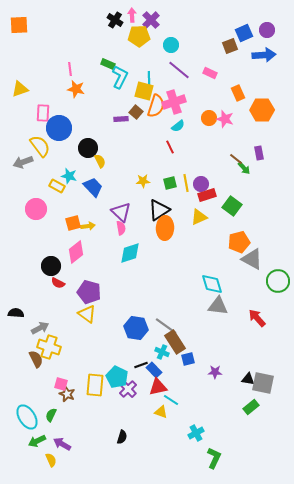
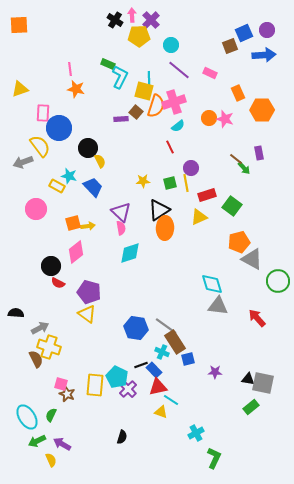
purple circle at (201, 184): moved 10 px left, 16 px up
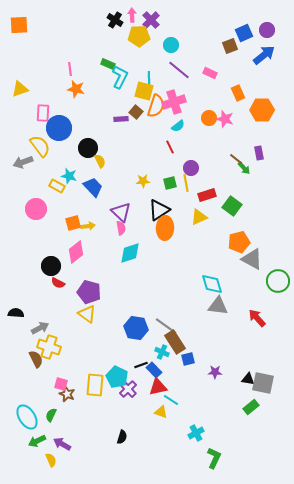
blue arrow at (264, 55): rotated 35 degrees counterclockwise
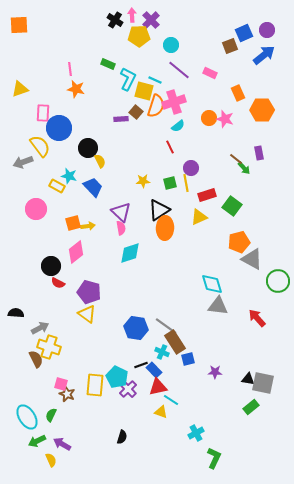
cyan L-shape at (120, 77): moved 8 px right, 2 px down
cyan line at (149, 78): moved 6 px right, 2 px down; rotated 64 degrees counterclockwise
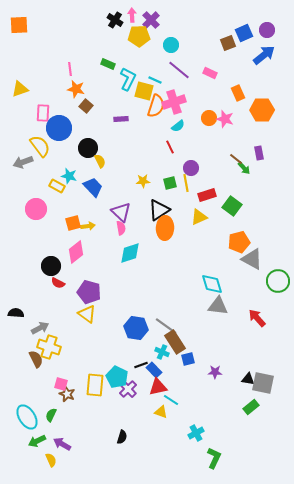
brown square at (230, 46): moved 2 px left, 3 px up
brown square at (136, 112): moved 50 px left, 6 px up
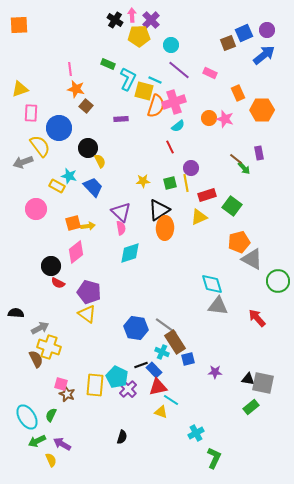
pink rectangle at (43, 113): moved 12 px left
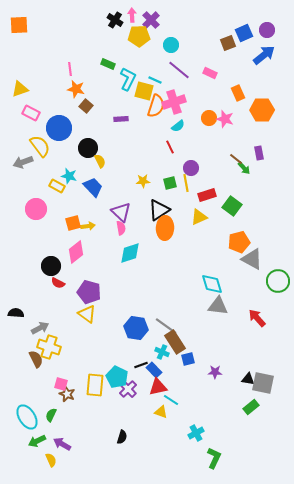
pink rectangle at (31, 113): rotated 66 degrees counterclockwise
